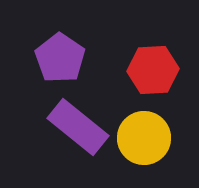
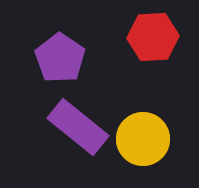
red hexagon: moved 33 px up
yellow circle: moved 1 px left, 1 px down
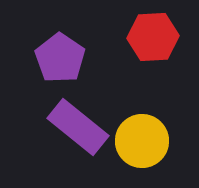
yellow circle: moved 1 px left, 2 px down
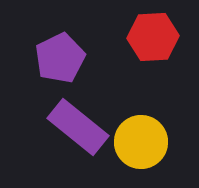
purple pentagon: rotated 12 degrees clockwise
yellow circle: moved 1 px left, 1 px down
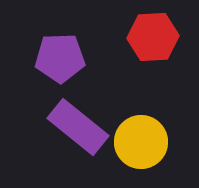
purple pentagon: rotated 24 degrees clockwise
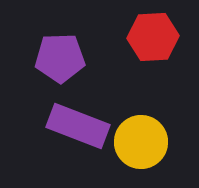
purple rectangle: moved 1 px up; rotated 18 degrees counterclockwise
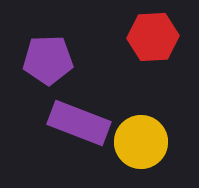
purple pentagon: moved 12 px left, 2 px down
purple rectangle: moved 1 px right, 3 px up
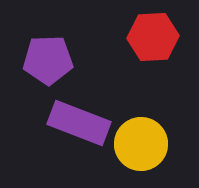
yellow circle: moved 2 px down
